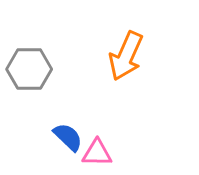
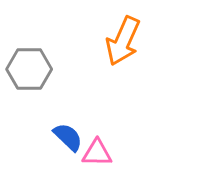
orange arrow: moved 3 px left, 15 px up
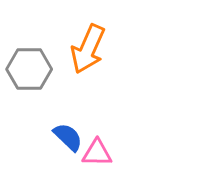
orange arrow: moved 35 px left, 8 px down
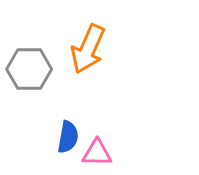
blue semicircle: rotated 56 degrees clockwise
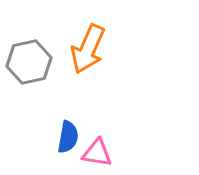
gray hexagon: moved 7 px up; rotated 12 degrees counterclockwise
pink triangle: rotated 8 degrees clockwise
